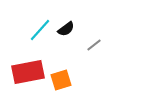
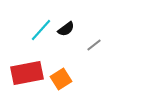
cyan line: moved 1 px right
red rectangle: moved 1 px left, 1 px down
orange square: moved 1 px up; rotated 15 degrees counterclockwise
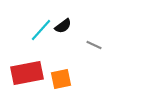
black semicircle: moved 3 px left, 3 px up
gray line: rotated 63 degrees clockwise
orange square: rotated 20 degrees clockwise
